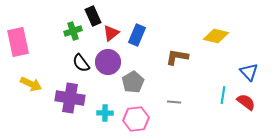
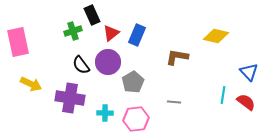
black rectangle: moved 1 px left, 1 px up
black semicircle: moved 2 px down
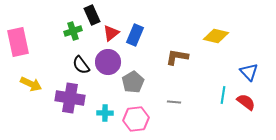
blue rectangle: moved 2 px left
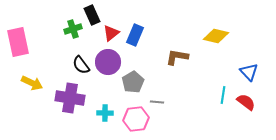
green cross: moved 2 px up
yellow arrow: moved 1 px right, 1 px up
gray line: moved 17 px left
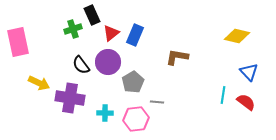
yellow diamond: moved 21 px right
yellow arrow: moved 7 px right
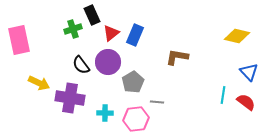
pink rectangle: moved 1 px right, 2 px up
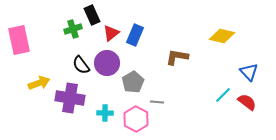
yellow diamond: moved 15 px left
purple circle: moved 1 px left, 1 px down
yellow arrow: rotated 45 degrees counterclockwise
cyan line: rotated 36 degrees clockwise
red semicircle: moved 1 px right
pink hexagon: rotated 25 degrees counterclockwise
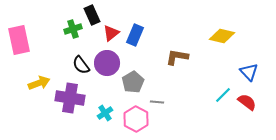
cyan cross: rotated 35 degrees counterclockwise
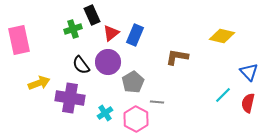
purple circle: moved 1 px right, 1 px up
red semicircle: moved 1 px right, 1 px down; rotated 114 degrees counterclockwise
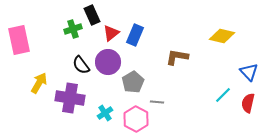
yellow arrow: rotated 40 degrees counterclockwise
